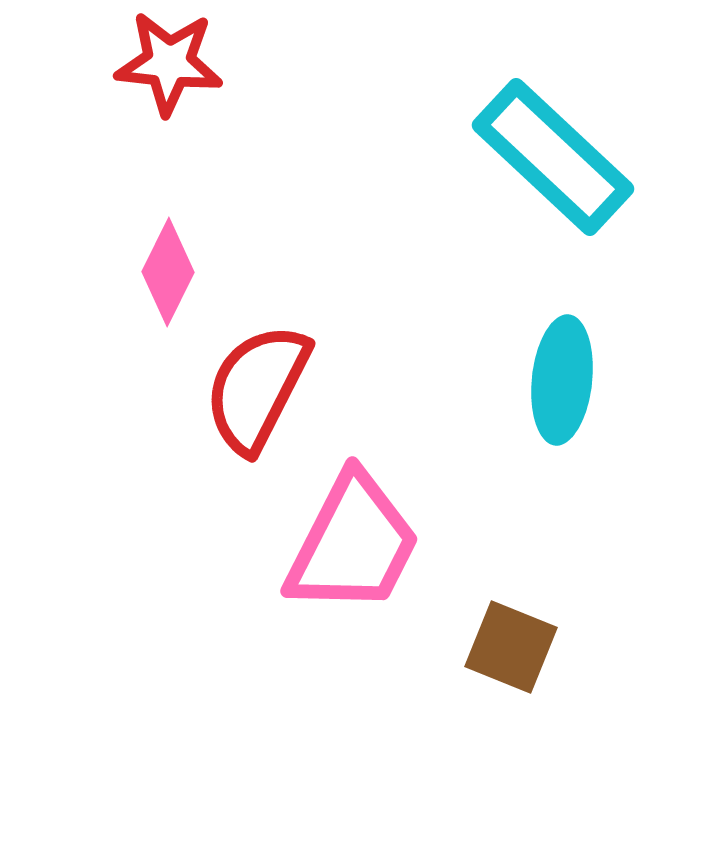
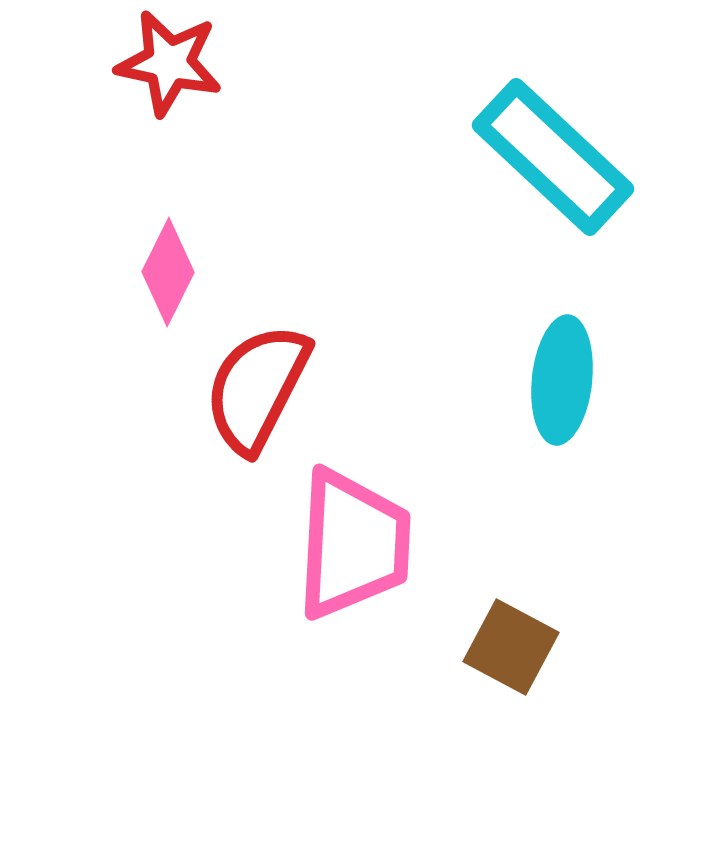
red star: rotated 6 degrees clockwise
pink trapezoid: rotated 24 degrees counterclockwise
brown square: rotated 6 degrees clockwise
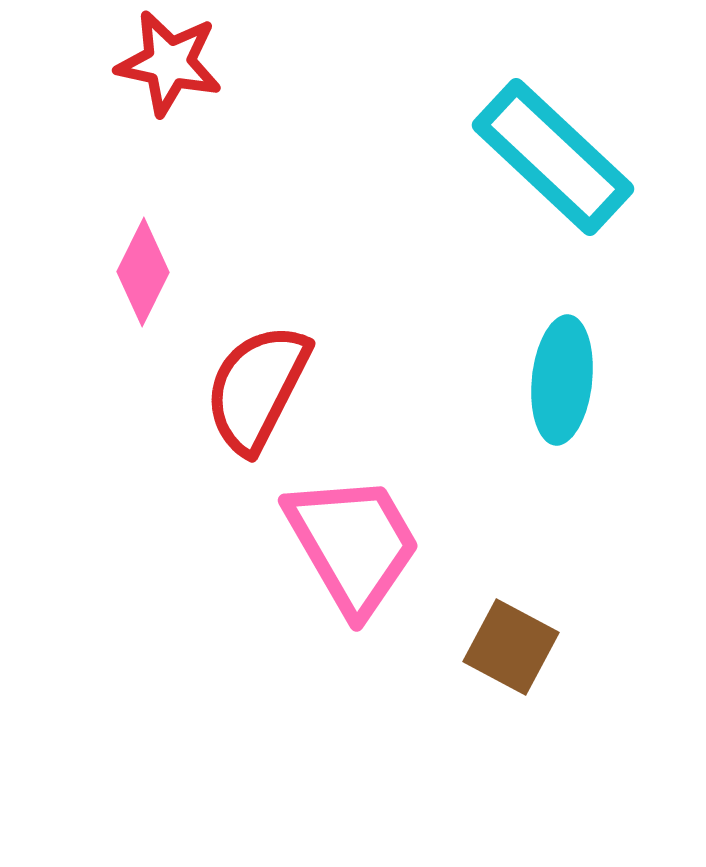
pink diamond: moved 25 px left
pink trapezoid: rotated 33 degrees counterclockwise
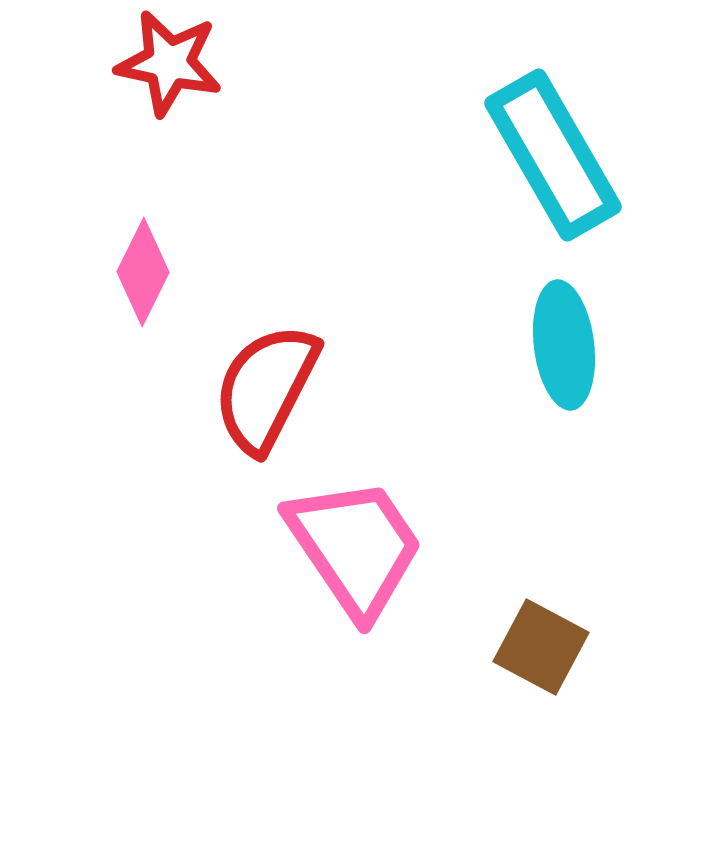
cyan rectangle: moved 2 px up; rotated 17 degrees clockwise
cyan ellipse: moved 2 px right, 35 px up; rotated 13 degrees counterclockwise
red semicircle: moved 9 px right
pink trapezoid: moved 2 px right, 3 px down; rotated 4 degrees counterclockwise
brown square: moved 30 px right
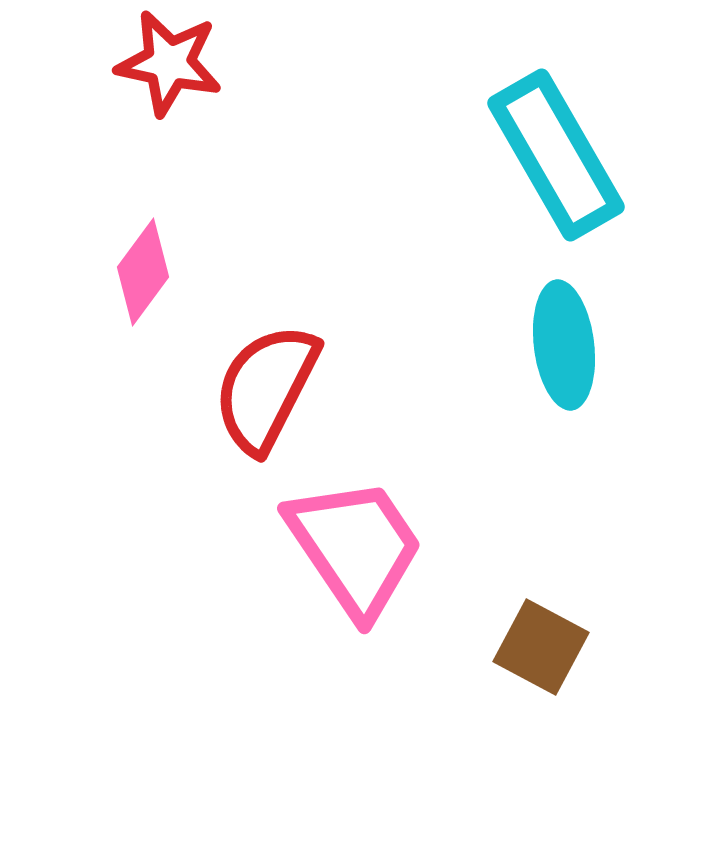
cyan rectangle: moved 3 px right
pink diamond: rotated 10 degrees clockwise
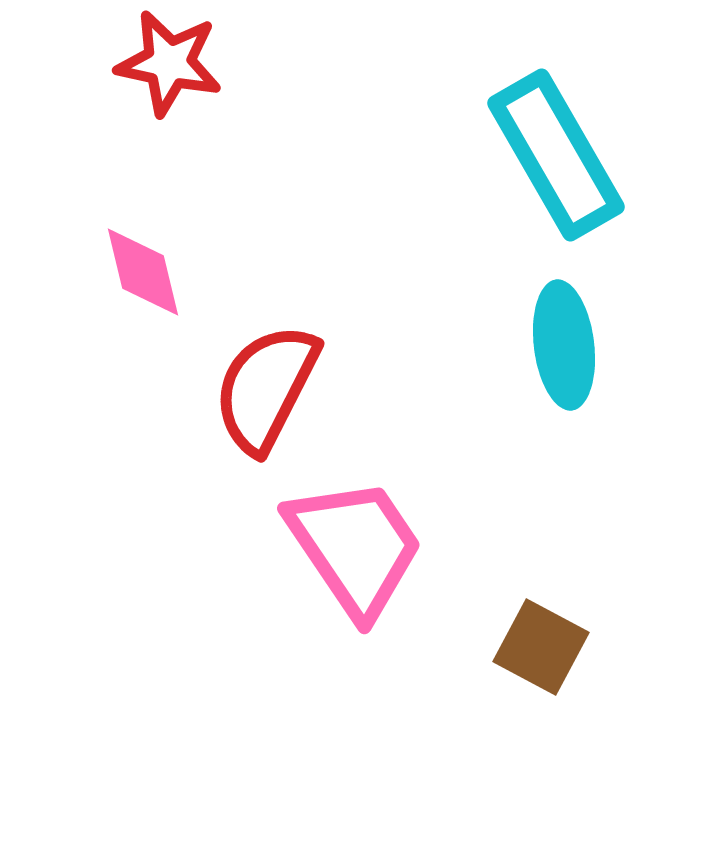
pink diamond: rotated 50 degrees counterclockwise
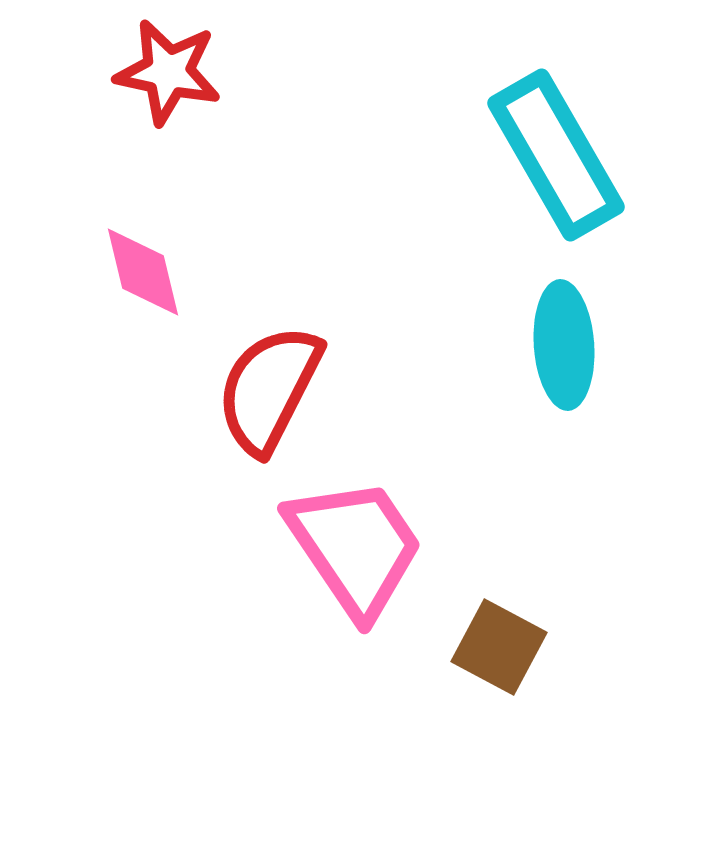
red star: moved 1 px left, 9 px down
cyan ellipse: rotated 3 degrees clockwise
red semicircle: moved 3 px right, 1 px down
brown square: moved 42 px left
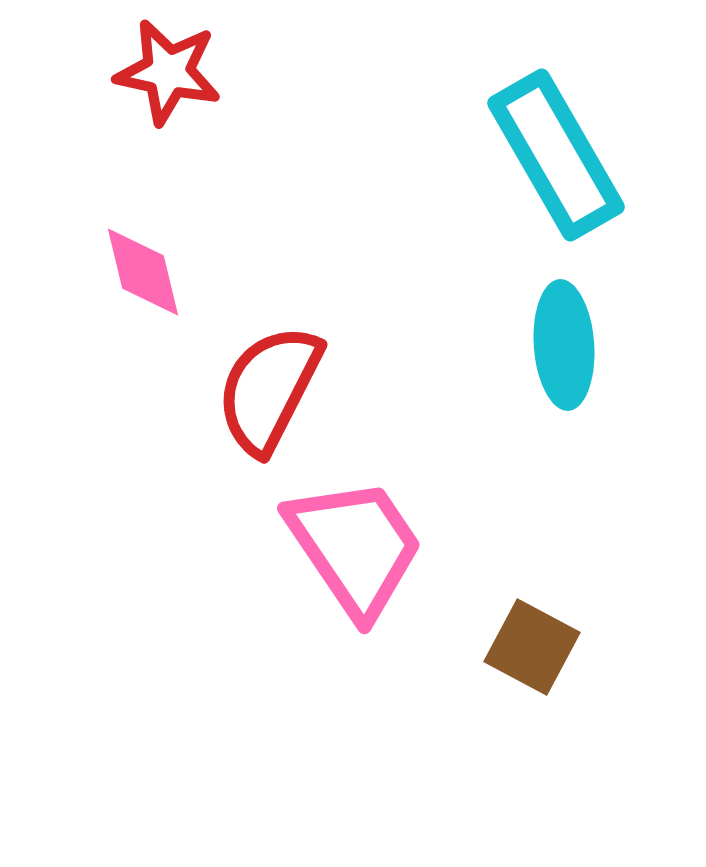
brown square: moved 33 px right
